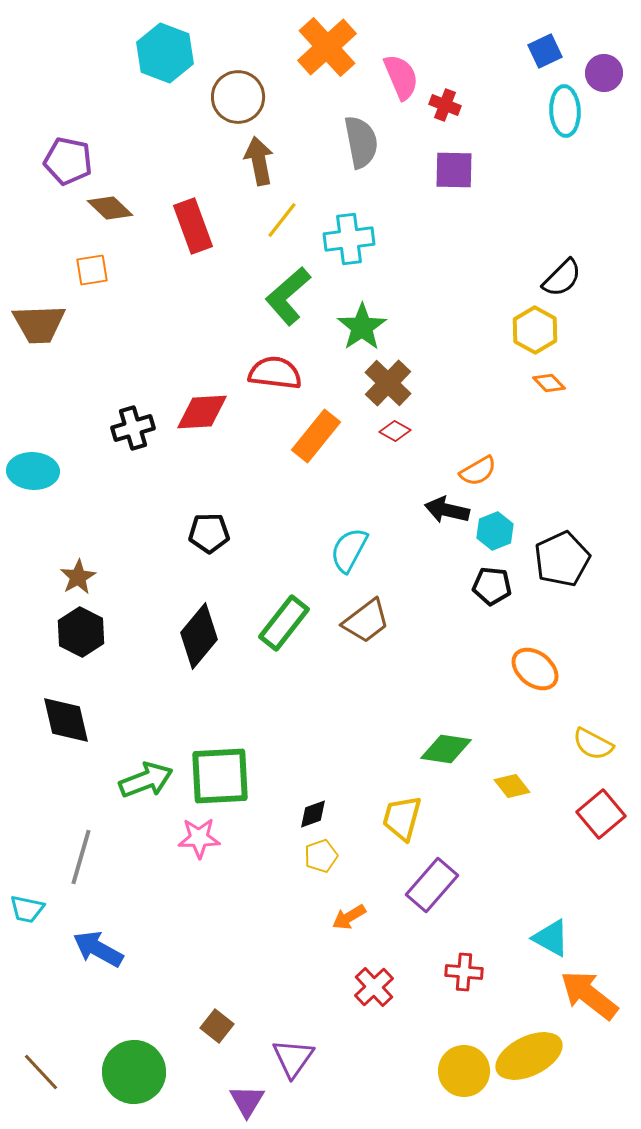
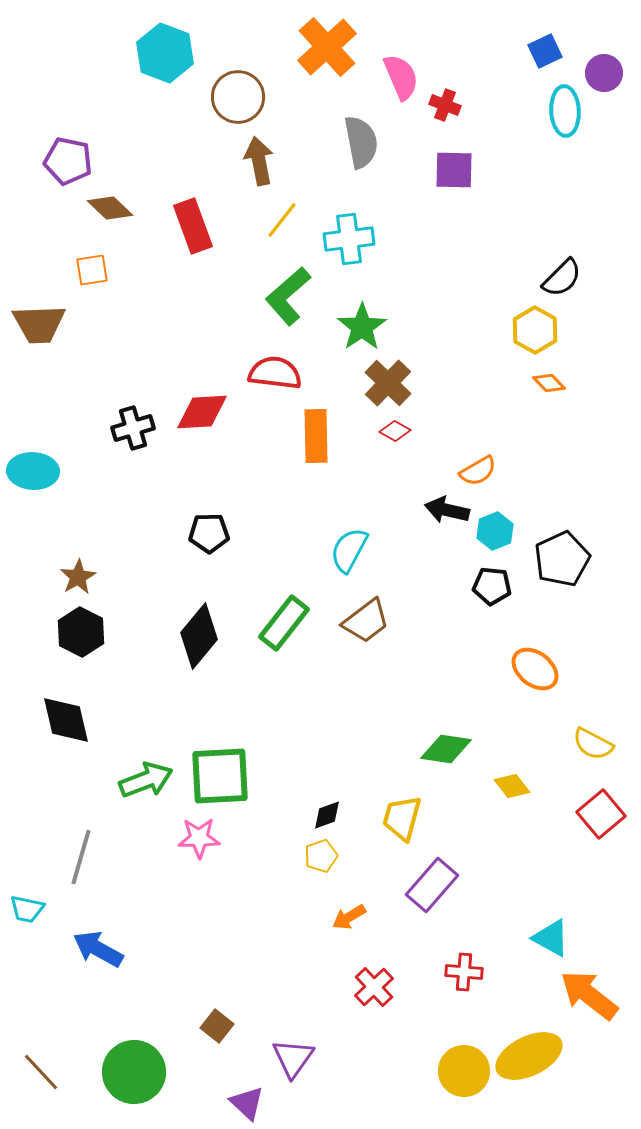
orange rectangle at (316, 436): rotated 40 degrees counterclockwise
black diamond at (313, 814): moved 14 px right, 1 px down
purple triangle at (247, 1101): moved 2 px down; rotated 18 degrees counterclockwise
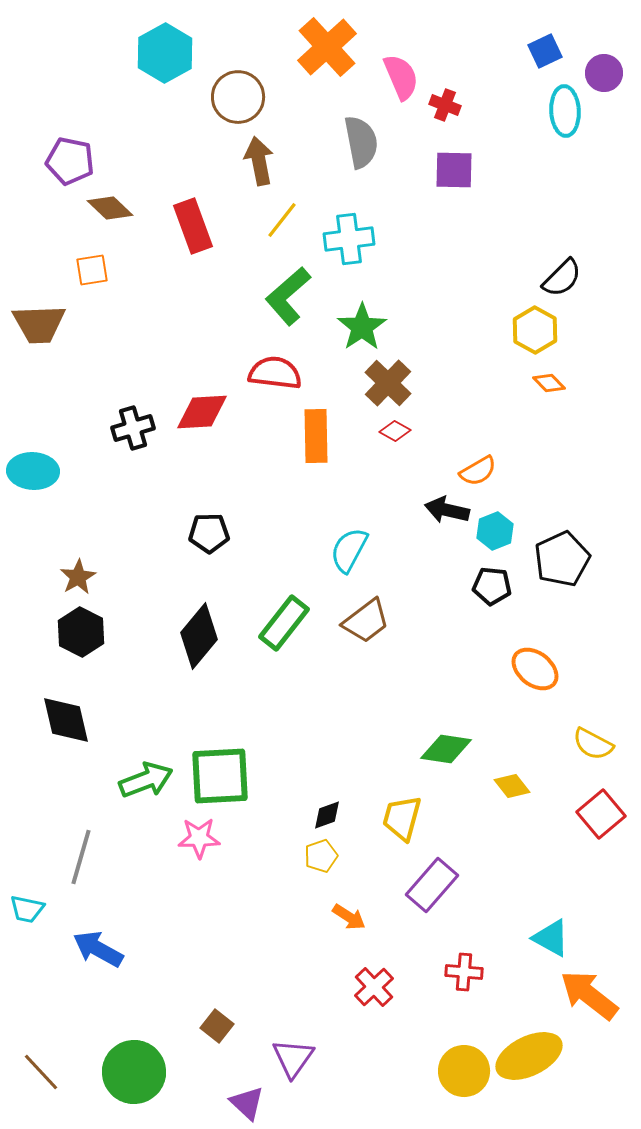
cyan hexagon at (165, 53): rotated 10 degrees clockwise
purple pentagon at (68, 161): moved 2 px right
orange arrow at (349, 917): rotated 116 degrees counterclockwise
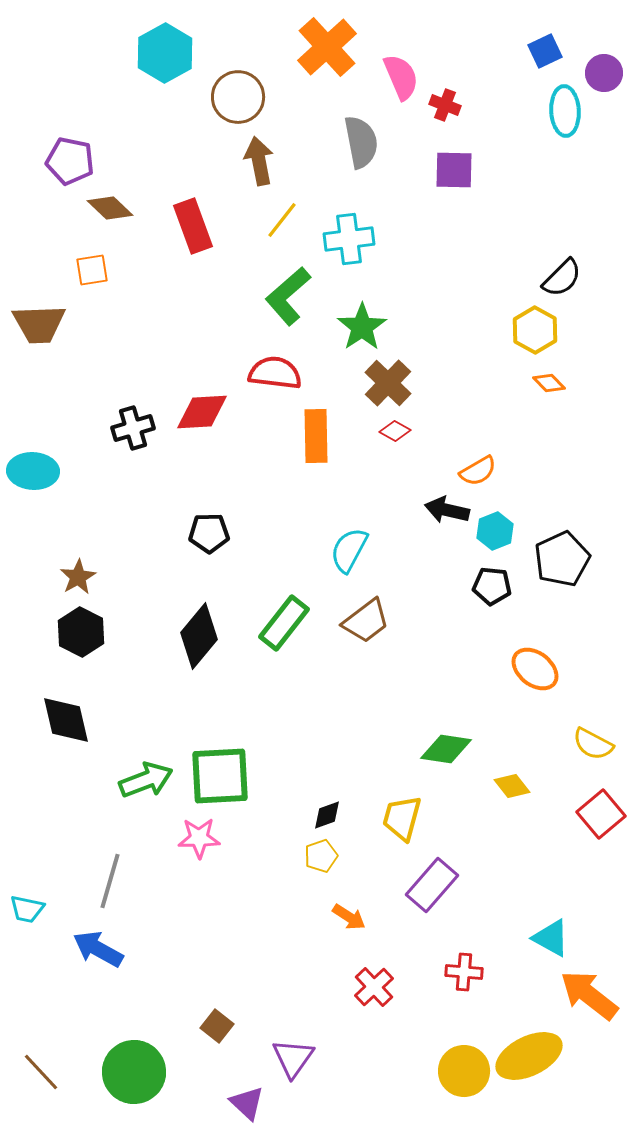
gray line at (81, 857): moved 29 px right, 24 px down
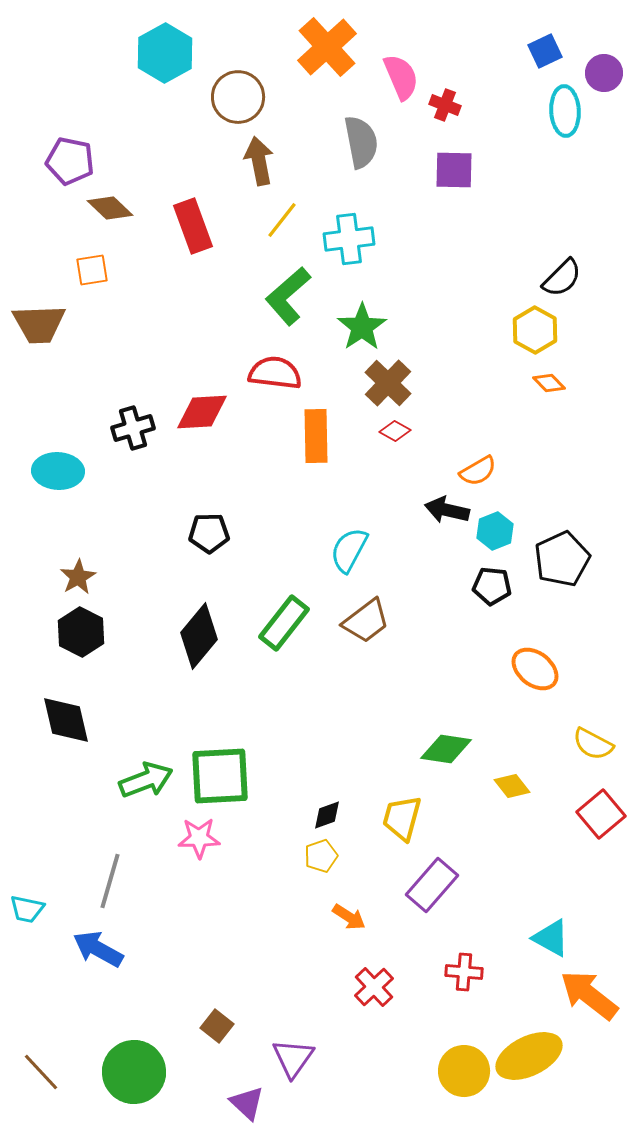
cyan ellipse at (33, 471): moved 25 px right
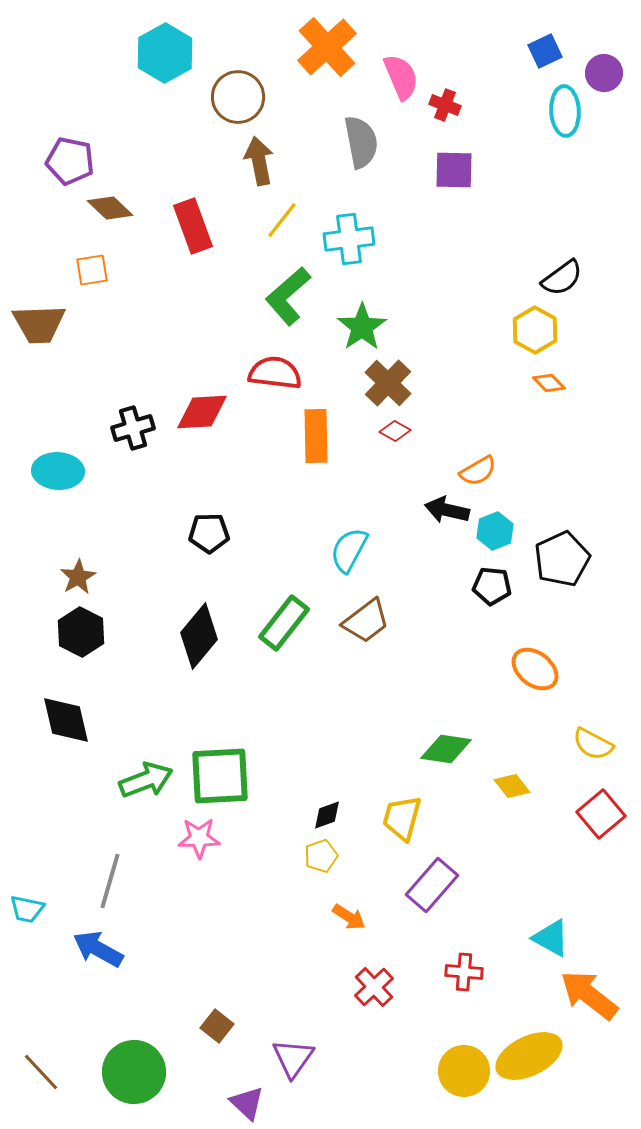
black semicircle at (562, 278): rotated 9 degrees clockwise
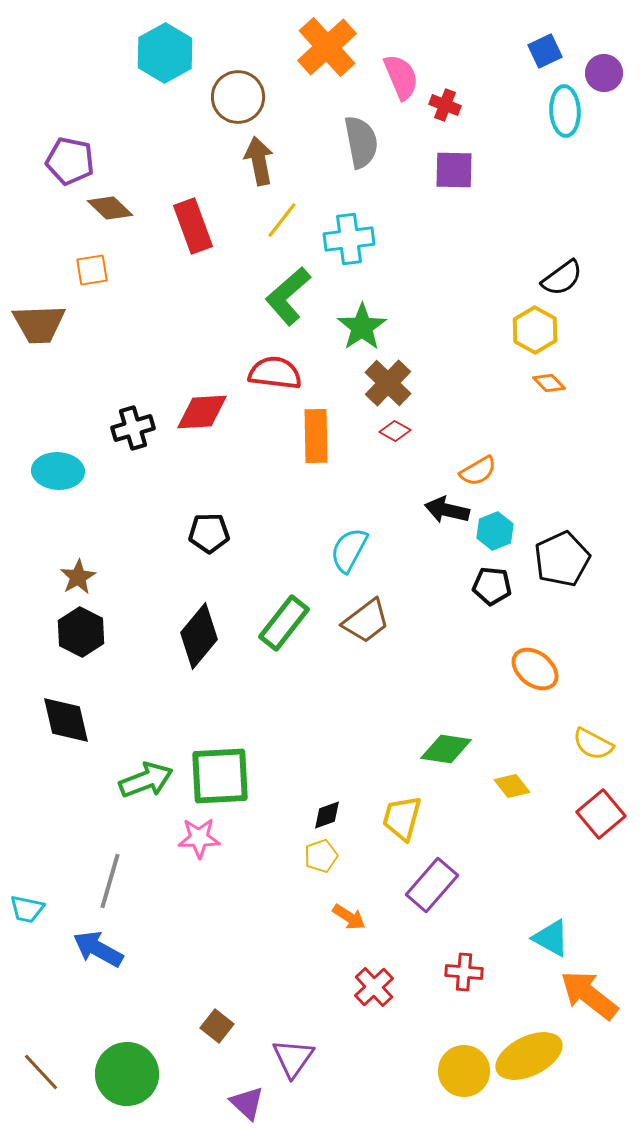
green circle at (134, 1072): moved 7 px left, 2 px down
